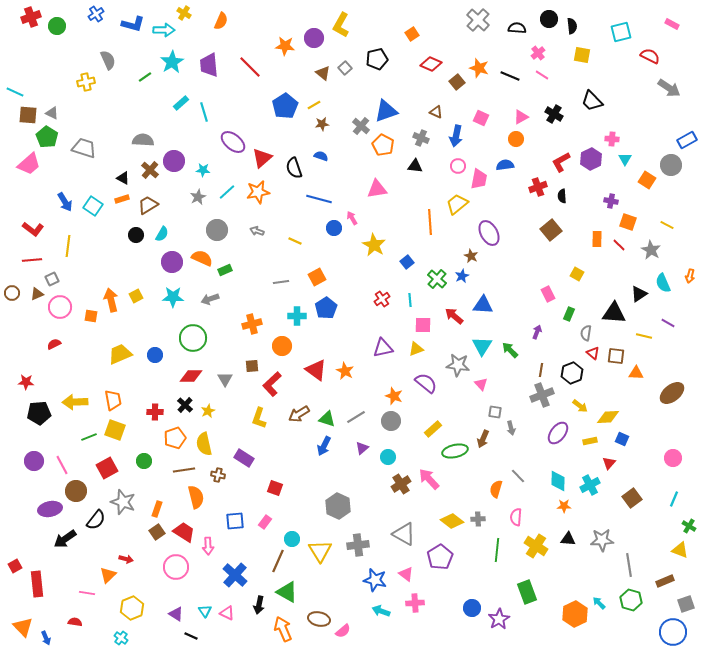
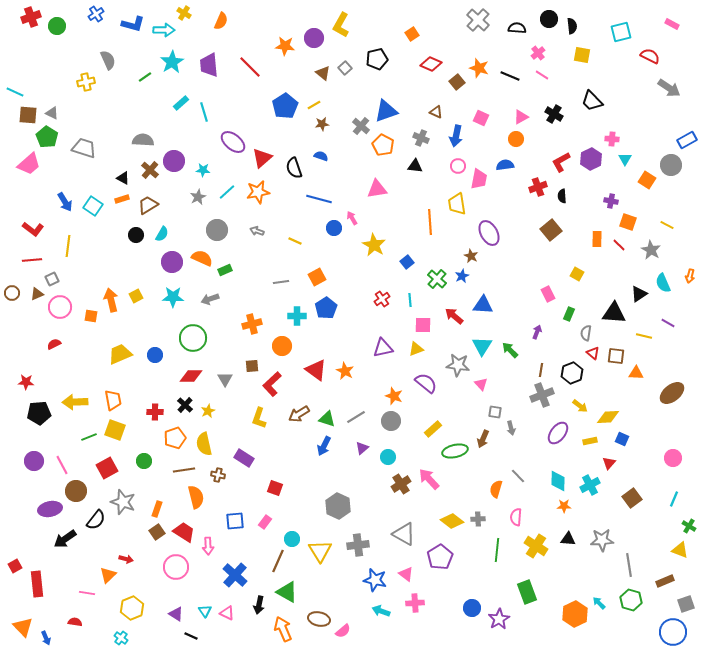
yellow trapezoid at (457, 204): rotated 60 degrees counterclockwise
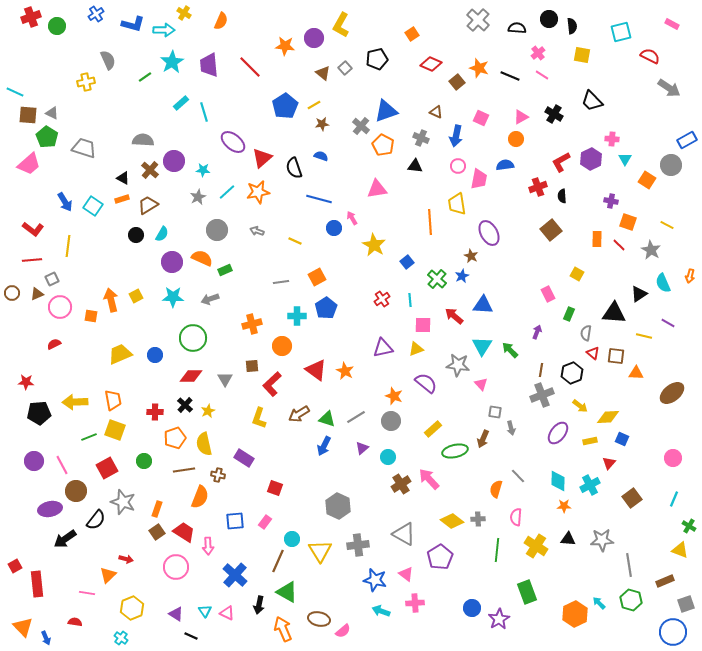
orange semicircle at (196, 497): moved 4 px right; rotated 35 degrees clockwise
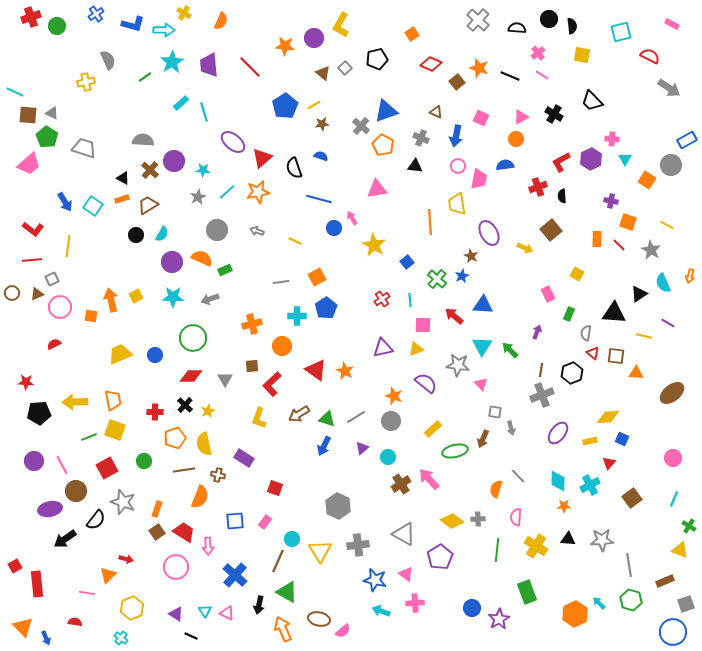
yellow arrow at (580, 406): moved 55 px left, 158 px up; rotated 14 degrees counterclockwise
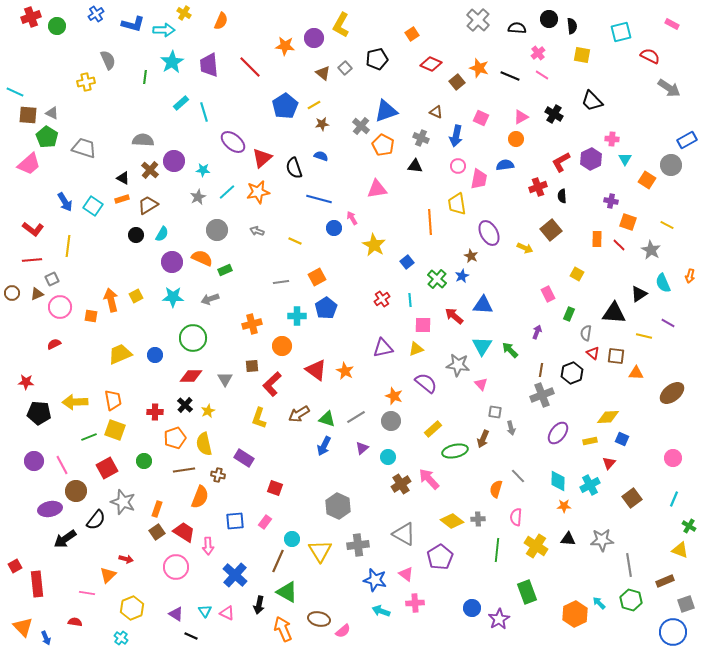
green line at (145, 77): rotated 48 degrees counterclockwise
black pentagon at (39, 413): rotated 10 degrees clockwise
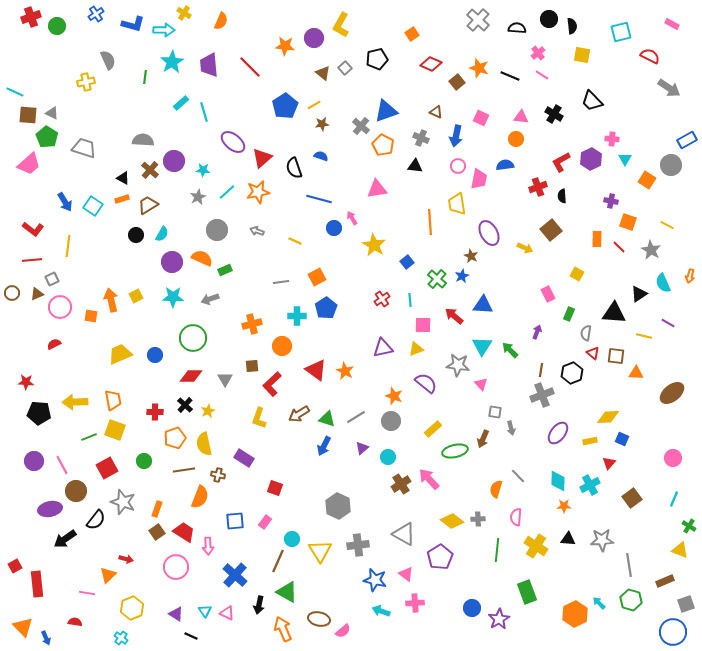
pink triangle at (521, 117): rotated 35 degrees clockwise
red line at (619, 245): moved 2 px down
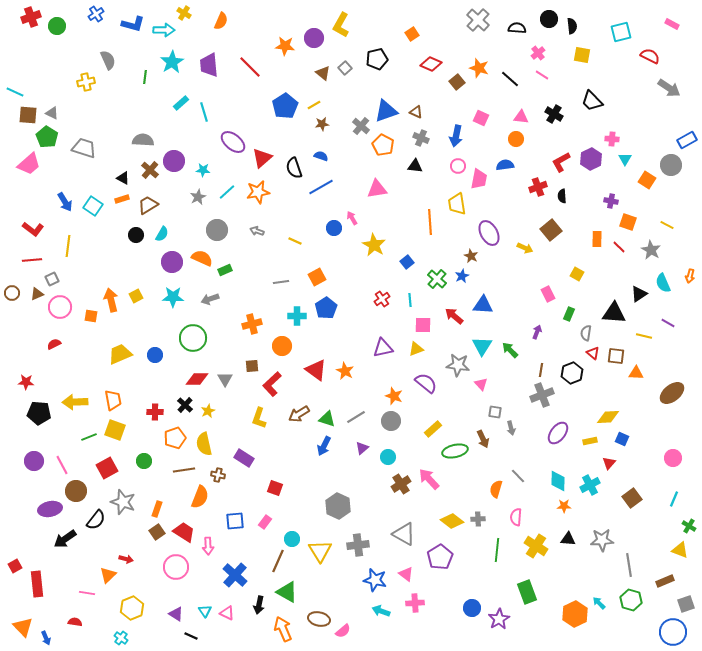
black line at (510, 76): moved 3 px down; rotated 18 degrees clockwise
brown triangle at (436, 112): moved 20 px left
blue line at (319, 199): moved 2 px right, 12 px up; rotated 45 degrees counterclockwise
red diamond at (191, 376): moved 6 px right, 3 px down
brown arrow at (483, 439): rotated 48 degrees counterclockwise
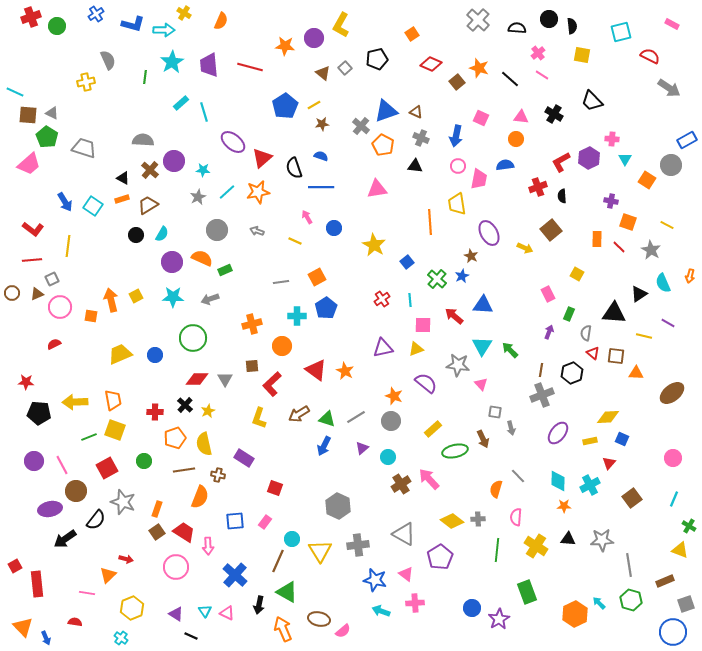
red line at (250, 67): rotated 30 degrees counterclockwise
purple hexagon at (591, 159): moved 2 px left, 1 px up
blue line at (321, 187): rotated 30 degrees clockwise
pink arrow at (352, 218): moved 45 px left, 1 px up
purple arrow at (537, 332): moved 12 px right
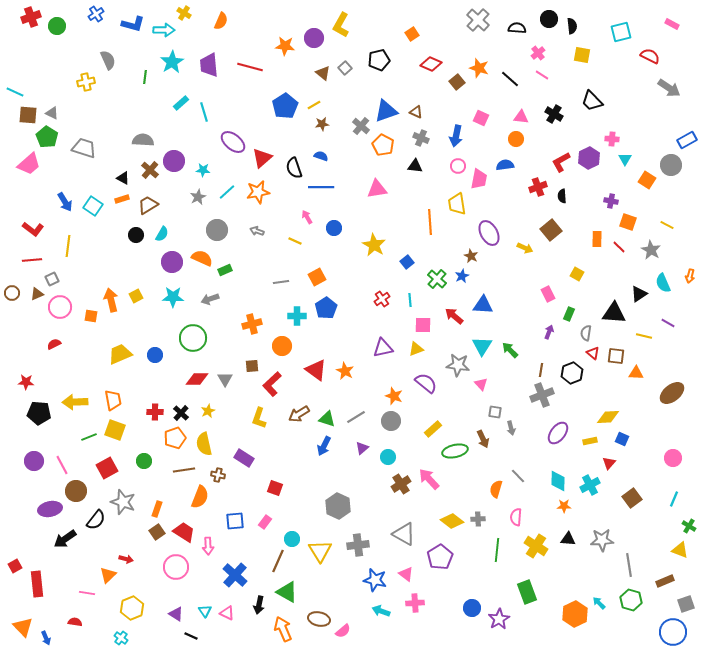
black pentagon at (377, 59): moved 2 px right, 1 px down
black cross at (185, 405): moved 4 px left, 8 px down
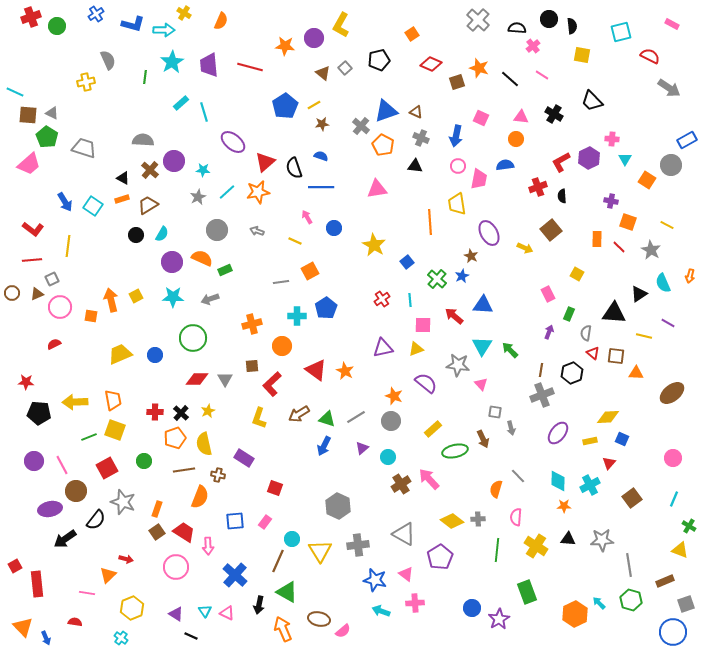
pink cross at (538, 53): moved 5 px left, 7 px up
brown square at (457, 82): rotated 21 degrees clockwise
red triangle at (262, 158): moved 3 px right, 4 px down
orange square at (317, 277): moved 7 px left, 6 px up
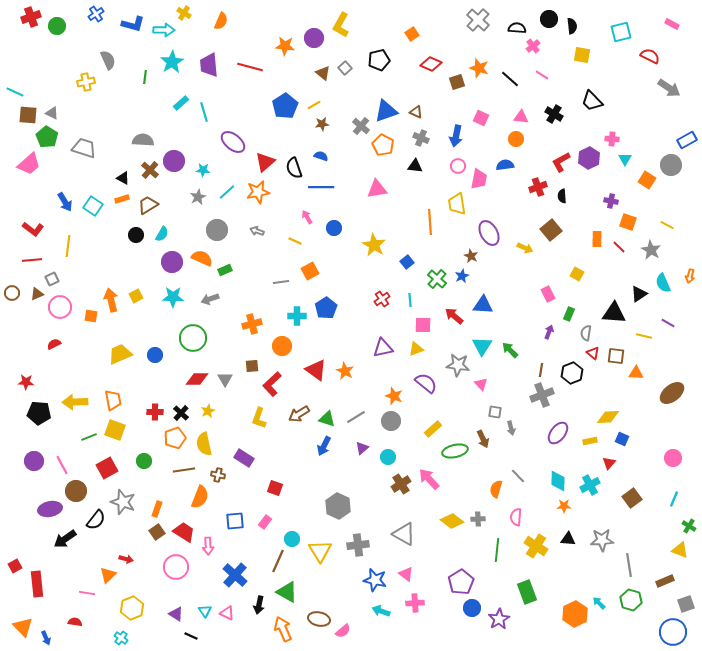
purple pentagon at (440, 557): moved 21 px right, 25 px down
